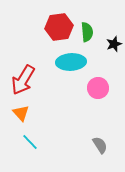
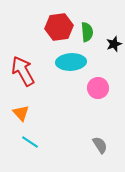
red arrow: moved 9 px up; rotated 120 degrees clockwise
cyan line: rotated 12 degrees counterclockwise
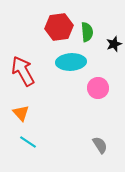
cyan line: moved 2 px left
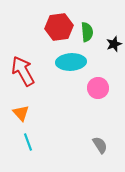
cyan line: rotated 36 degrees clockwise
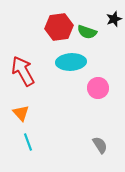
green semicircle: rotated 114 degrees clockwise
black star: moved 25 px up
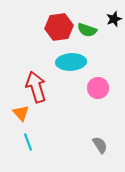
green semicircle: moved 2 px up
red arrow: moved 13 px right, 16 px down; rotated 12 degrees clockwise
